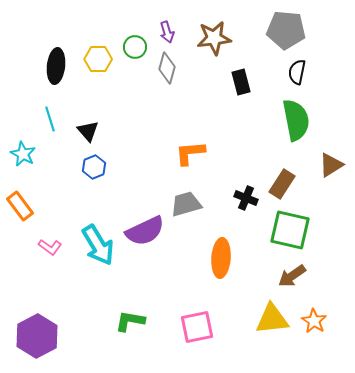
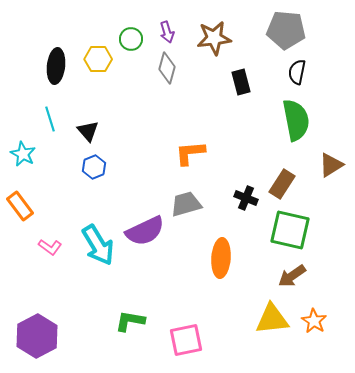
green circle: moved 4 px left, 8 px up
pink square: moved 11 px left, 13 px down
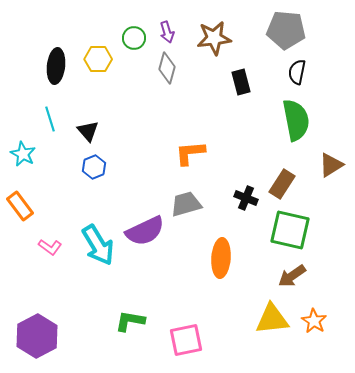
green circle: moved 3 px right, 1 px up
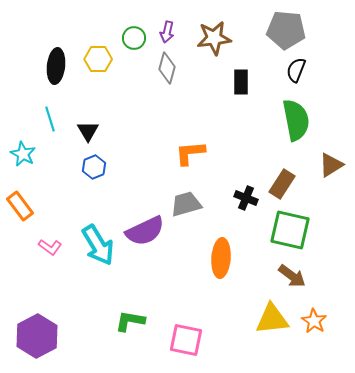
purple arrow: rotated 30 degrees clockwise
black semicircle: moved 1 px left, 2 px up; rotated 10 degrees clockwise
black rectangle: rotated 15 degrees clockwise
black triangle: rotated 10 degrees clockwise
brown arrow: rotated 108 degrees counterclockwise
pink square: rotated 24 degrees clockwise
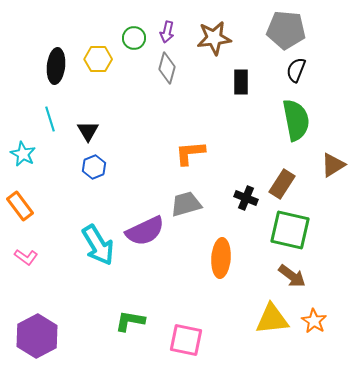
brown triangle: moved 2 px right
pink L-shape: moved 24 px left, 10 px down
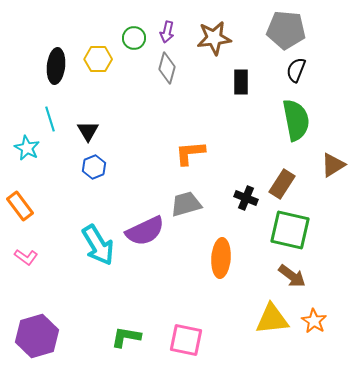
cyan star: moved 4 px right, 6 px up
green L-shape: moved 4 px left, 16 px down
purple hexagon: rotated 12 degrees clockwise
